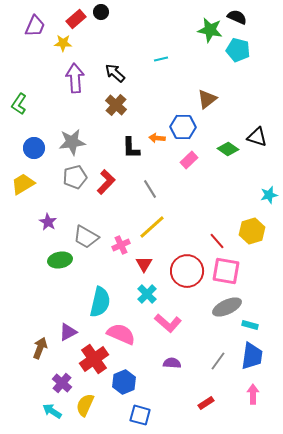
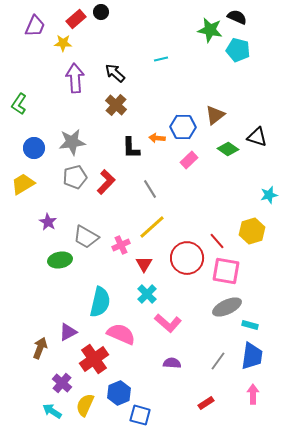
brown triangle at (207, 99): moved 8 px right, 16 px down
red circle at (187, 271): moved 13 px up
blue hexagon at (124, 382): moved 5 px left, 11 px down
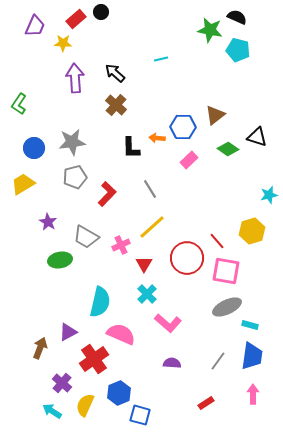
red L-shape at (106, 182): moved 1 px right, 12 px down
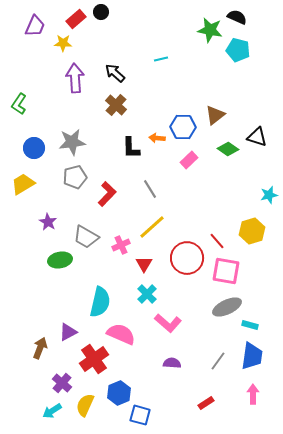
cyan arrow at (52, 411): rotated 66 degrees counterclockwise
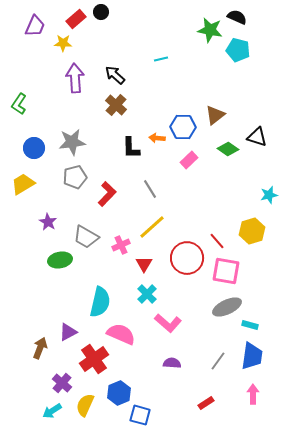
black arrow at (115, 73): moved 2 px down
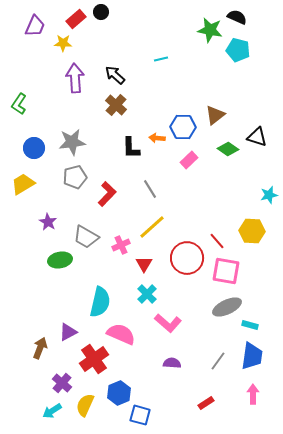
yellow hexagon at (252, 231): rotated 20 degrees clockwise
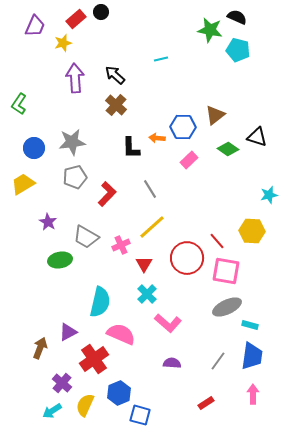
yellow star at (63, 43): rotated 18 degrees counterclockwise
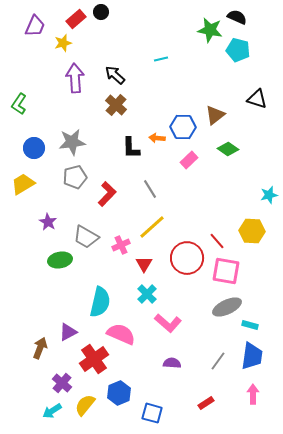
black triangle at (257, 137): moved 38 px up
yellow semicircle at (85, 405): rotated 15 degrees clockwise
blue square at (140, 415): moved 12 px right, 2 px up
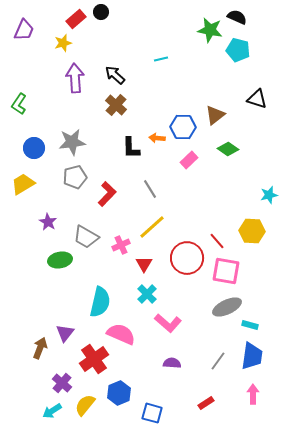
purple trapezoid at (35, 26): moved 11 px left, 4 px down
purple triangle at (68, 332): moved 3 px left, 1 px down; rotated 24 degrees counterclockwise
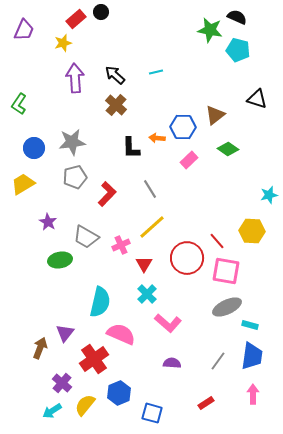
cyan line at (161, 59): moved 5 px left, 13 px down
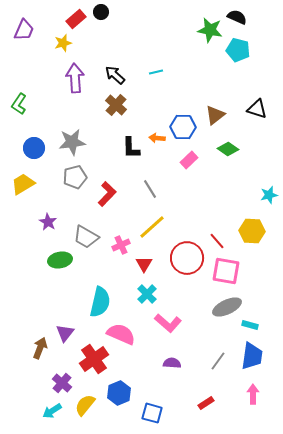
black triangle at (257, 99): moved 10 px down
